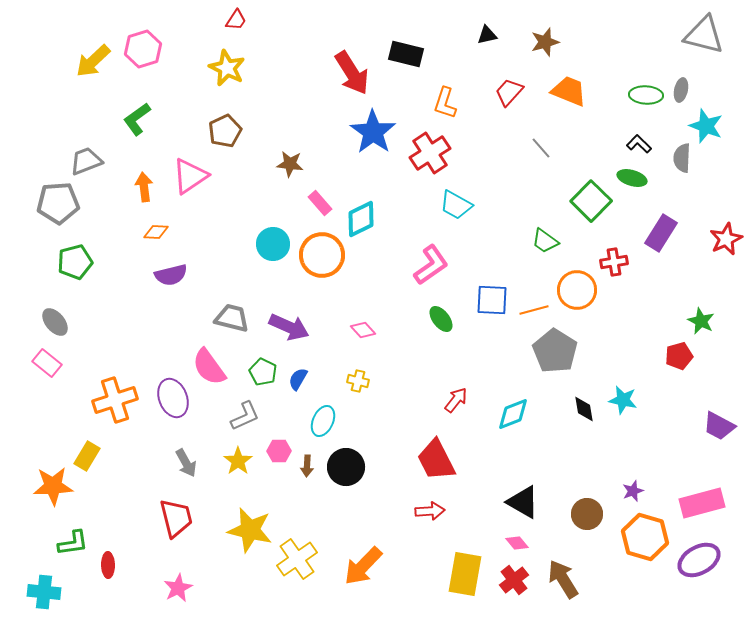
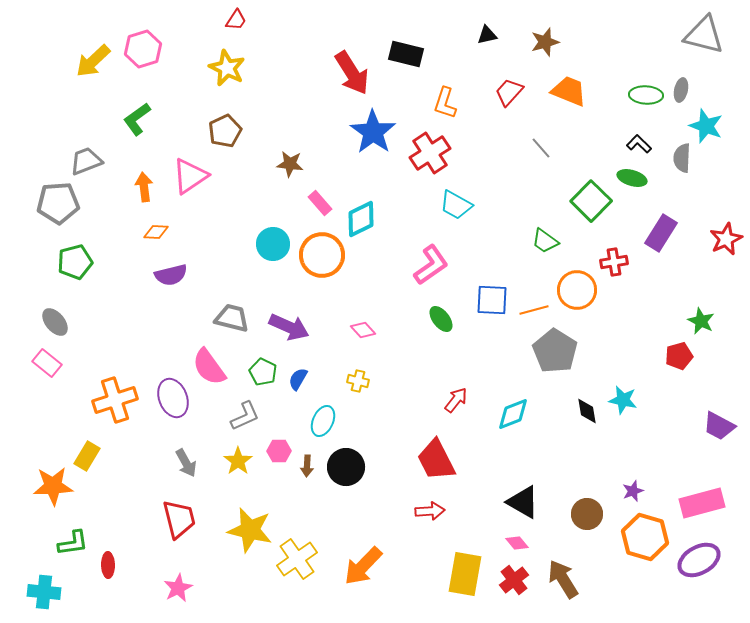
black diamond at (584, 409): moved 3 px right, 2 px down
red trapezoid at (176, 518): moved 3 px right, 1 px down
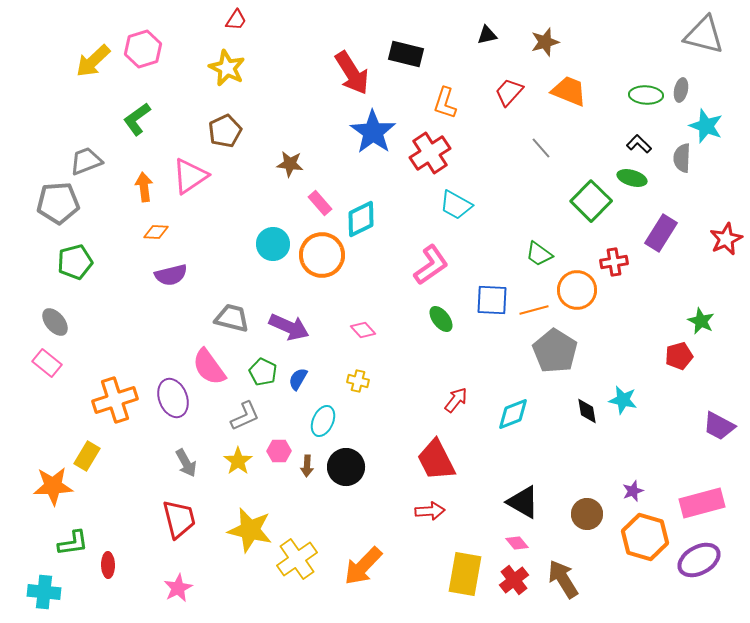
green trapezoid at (545, 241): moved 6 px left, 13 px down
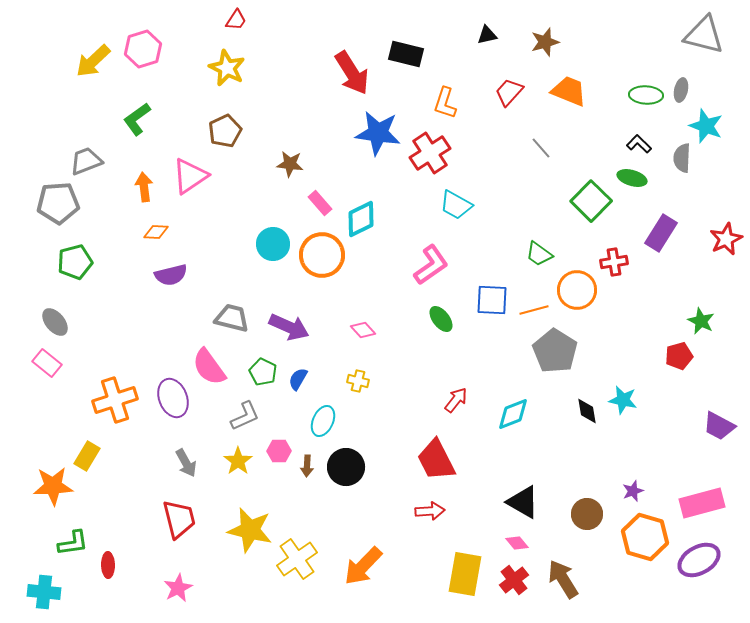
blue star at (373, 132): moved 5 px right, 1 px down; rotated 27 degrees counterclockwise
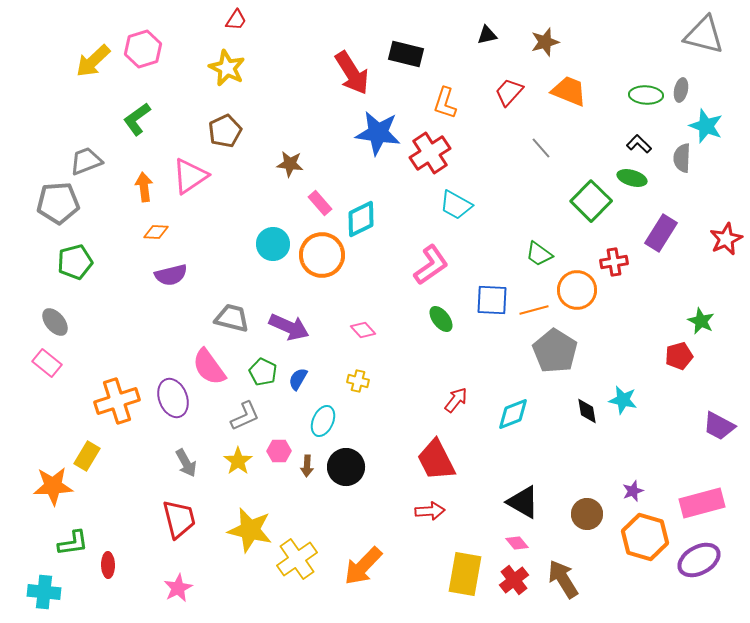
orange cross at (115, 400): moved 2 px right, 1 px down
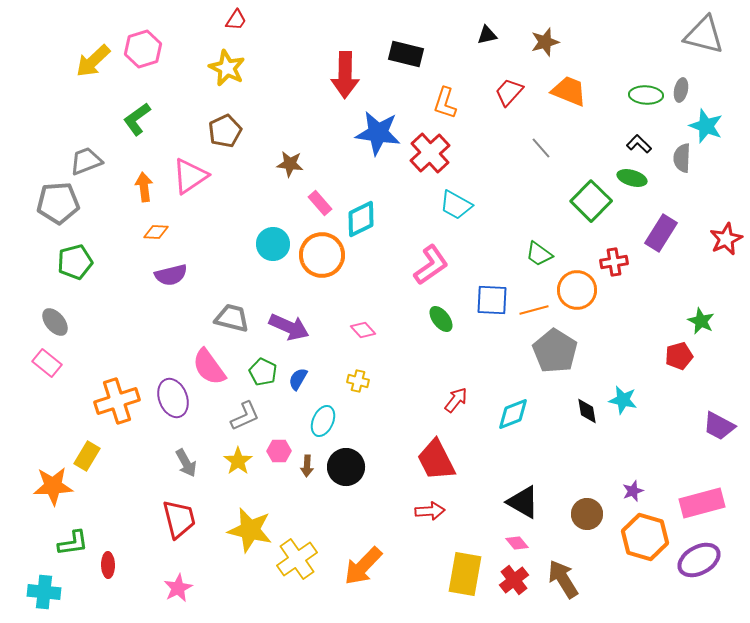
red arrow at (352, 73): moved 7 px left, 2 px down; rotated 33 degrees clockwise
red cross at (430, 153): rotated 9 degrees counterclockwise
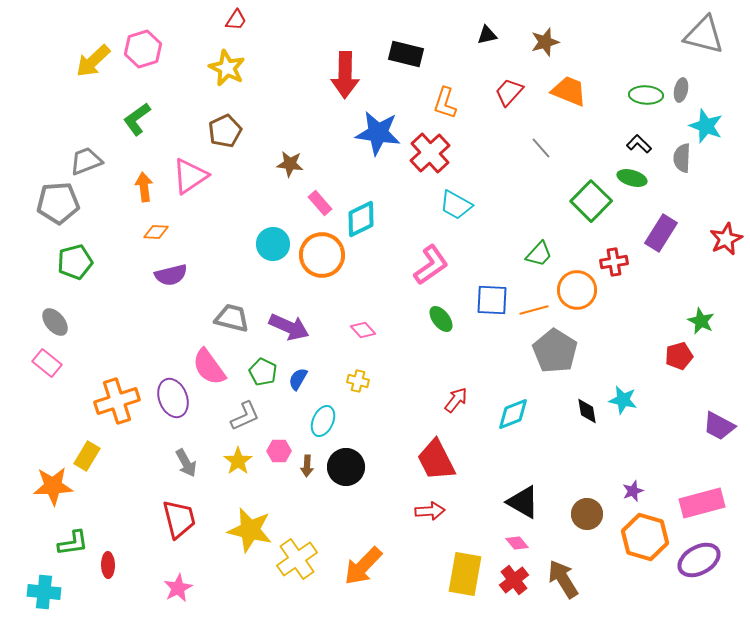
green trapezoid at (539, 254): rotated 84 degrees counterclockwise
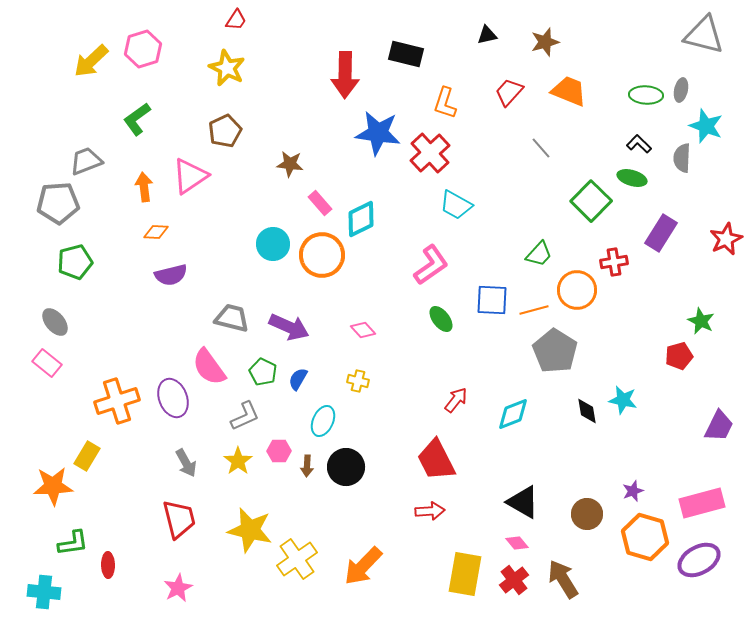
yellow arrow at (93, 61): moved 2 px left
purple trapezoid at (719, 426): rotated 92 degrees counterclockwise
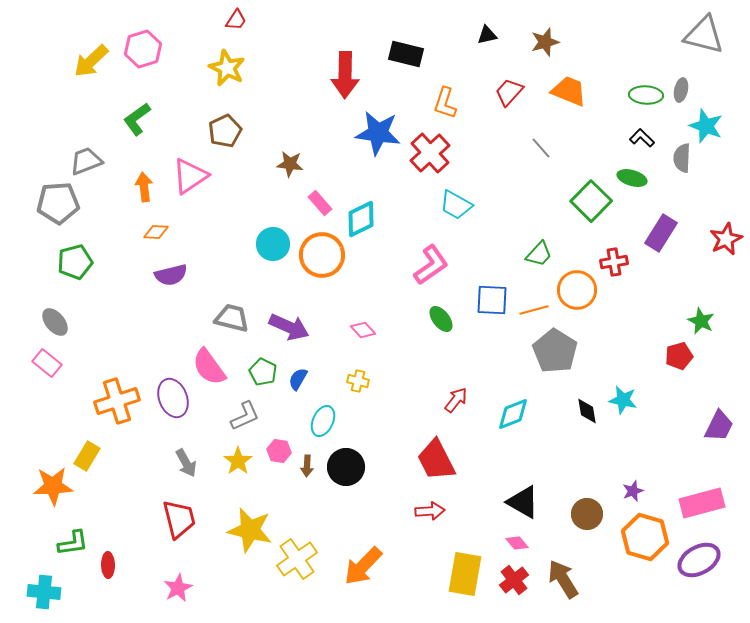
black L-shape at (639, 144): moved 3 px right, 6 px up
pink hexagon at (279, 451): rotated 10 degrees clockwise
